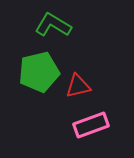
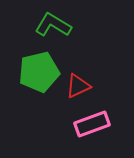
red triangle: rotated 12 degrees counterclockwise
pink rectangle: moved 1 px right, 1 px up
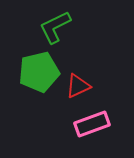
green L-shape: moved 2 px right, 2 px down; rotated 57 degrees counterclockwise
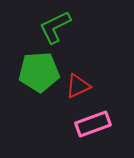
green pentagon: rotated 9 degrees clockwise
pink rectangle: moved 1 px right
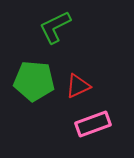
green pentagon: moved 5 px left, 9 px down; rotated 9 degrees clockwise
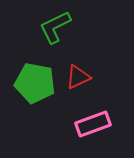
green pentagon: moved 1 px right, 2 px down; rotated 6 degrees clockwise
red triangle: moved 9 px up
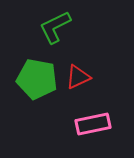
green pentagon: moved 2 px right, 4 px up
pink rectangle: rotated 8 degrees clockwise
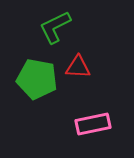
red triangle: moved 10 px up; rotated 28 degrees clockwise
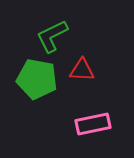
green L-shape: moved 3 px left, 9 px down
red triangle: moved 4 px right, 3 px down
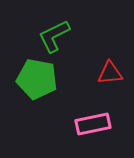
green L-shape: moved 2 px right
red triangle: moved 28 px right, 3 px down; rotated 8 degrees counterclockwise
